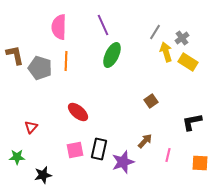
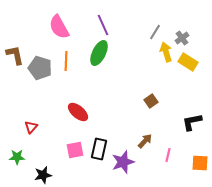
pink semicircle: rotated 30 degrees counterclockwise
green ellipse: moved 13 px left, 2 px up
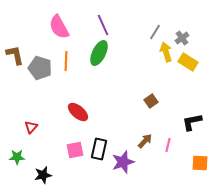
pink line: moved 10 px up
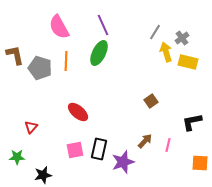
yellow rectangle: rotated 18 degrees counterclockwise
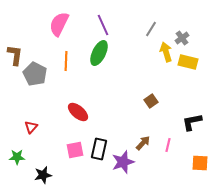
pink semicircle: moved 3 px up; rotated 55 degrees clockwise
gray line: moved 4 px left, 3 px up
brown L-shape: rotated 20 degrees clockwise
gray pentagon: moved 5 px left, 6 px down; rotated 10 degrees clockwise
brown arrow: moved 2 px left, 2 px down
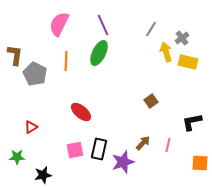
red ellipse: moved 3 px right
red triangle: rotated 16 degrees clockwise
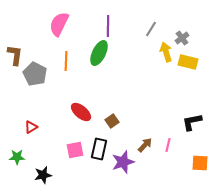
purple line: moved 5 px right, 1 px down; rotated 25 degrees clockwise
brown square: moved 39 px left, 20 px down
brown arrow: moved 2 px right, 2 px down
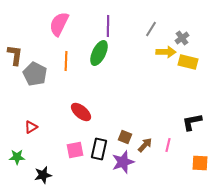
yellow arrow: rotated 108 degrees clockwise
brown square: moved 13 px right, 16 px down; rotated 32 degrees counterclockwise
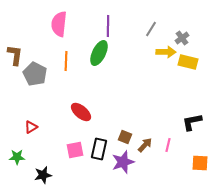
pink semicircle: rotated 20 degrees counterclockwise
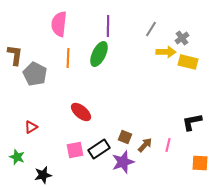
green ellipse: moved 1 px down
orange line: moved 2 px right, 3 px up
black rectangle: rotated 45 degrees clockwise
green star: rotated 21 degrees clockwise
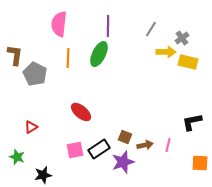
brown arrow: rotated 35 degrees clockwise
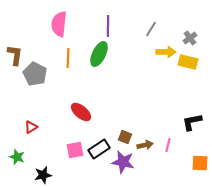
gray cross: moved 8 px right
purple star: rotated 30 degrees clockwise
